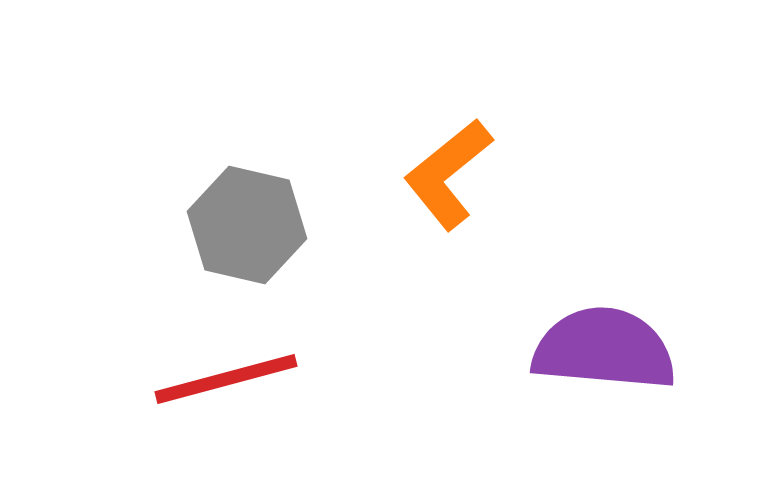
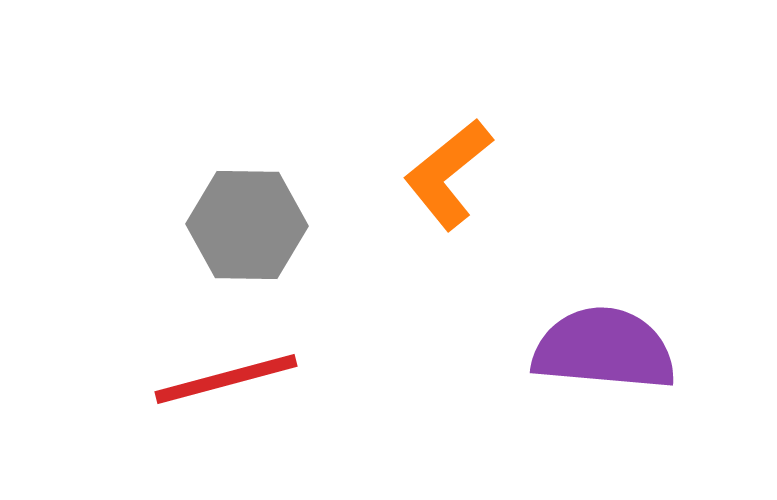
gray hexagon: rotated 12 degrees counterclockwise
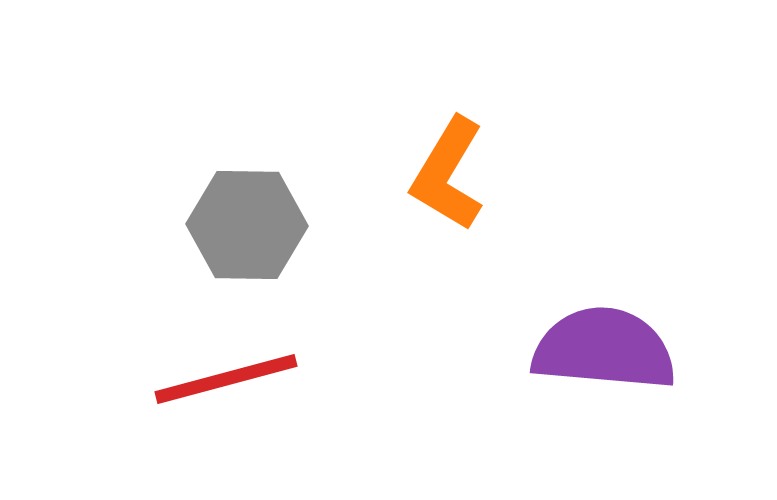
orange L-shape: rotated 20 degrees counterclockwise
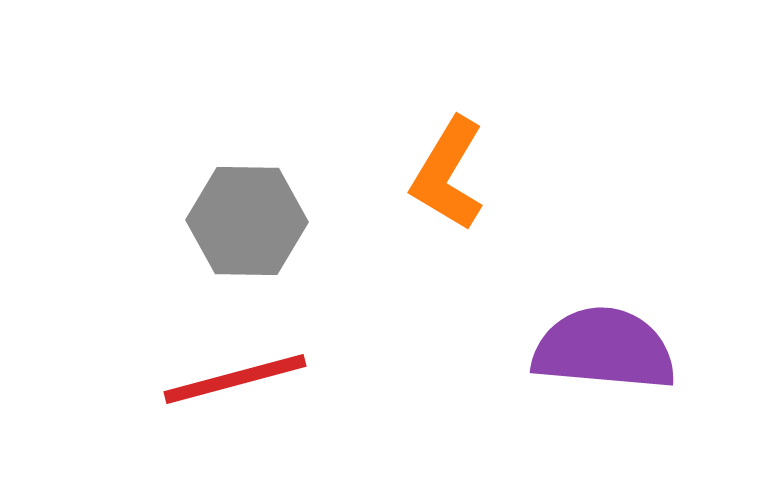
gray hexagon: moved 4 px up
red line: moved 9 px right
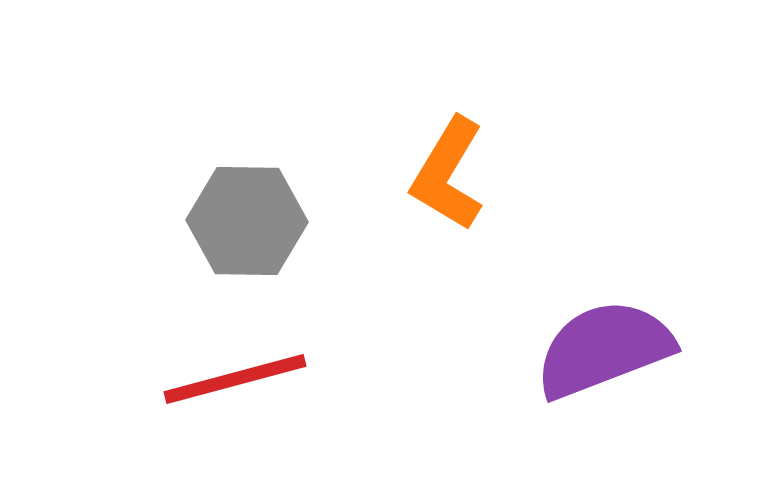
purple semicircle: rotated 26 degrees counterclockwise
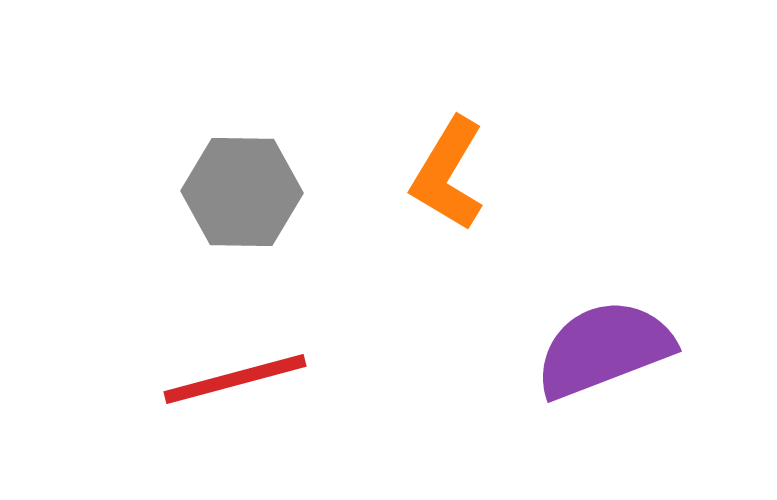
gray hexagon: moved 5 px left, 29 px up
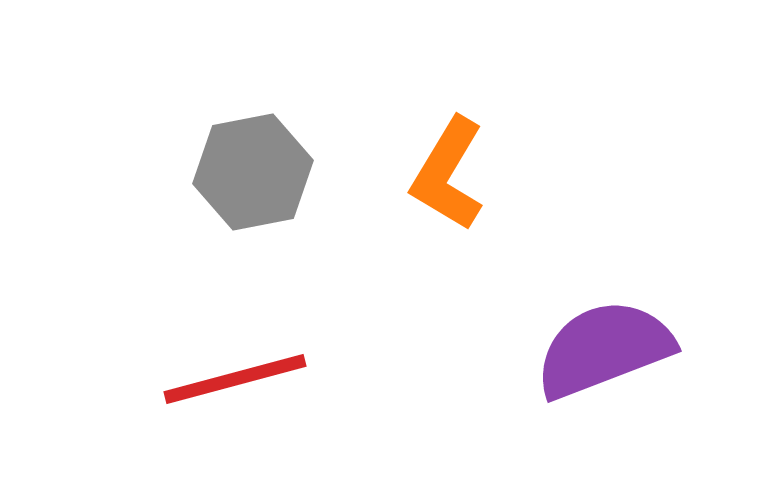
gray hexagon: moved 11 px right, 20 px up; rotated 12 degrees counterclockwise
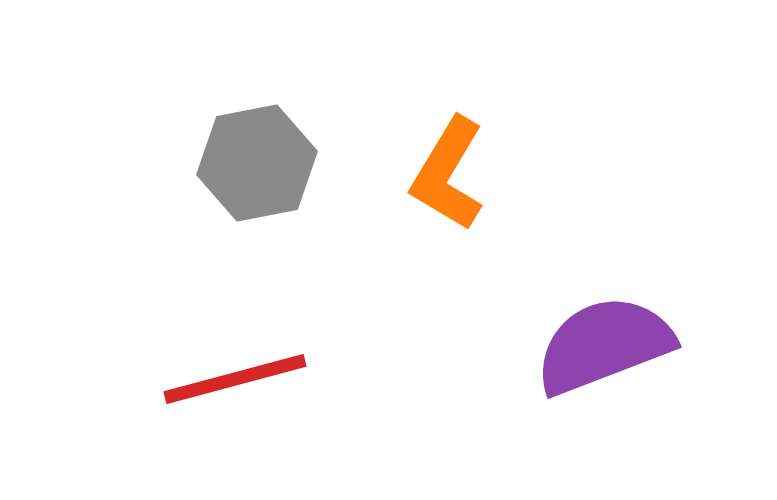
gray hexagon: moved 4 px right, 9 px up
purple semicircle: moved 4 px up
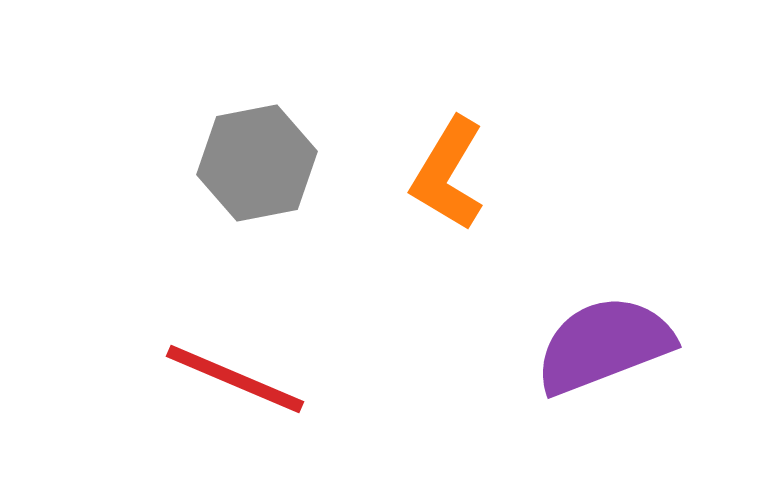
red line: rotated 38 degrees clockwise
